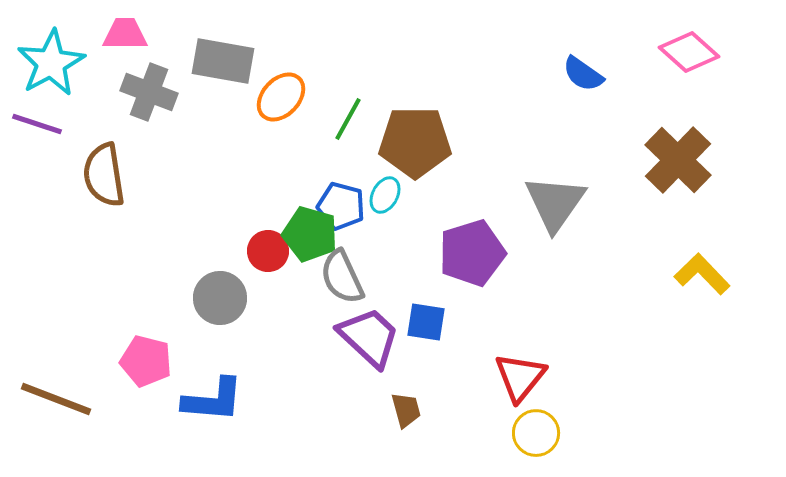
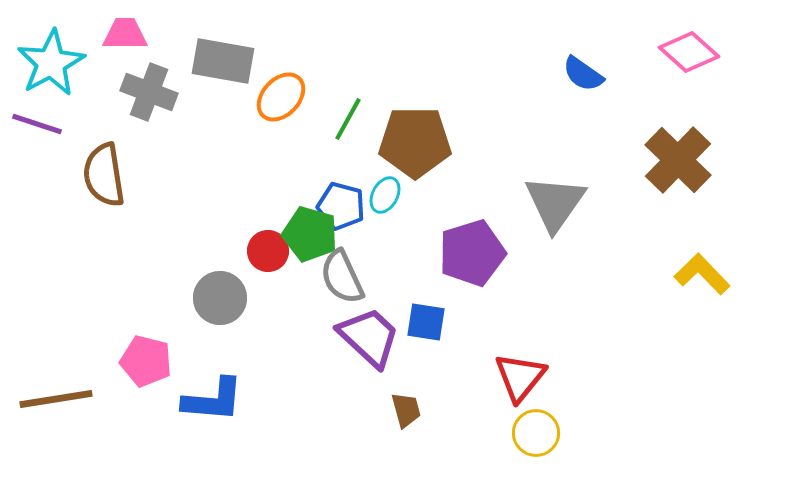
brown line: rotated 30 degrees counterclockwise
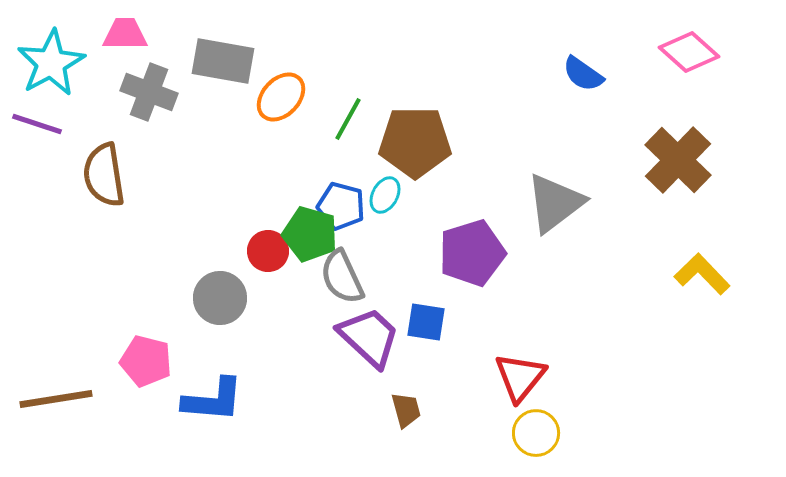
gray triangle: rotated 18 degrees clockwise
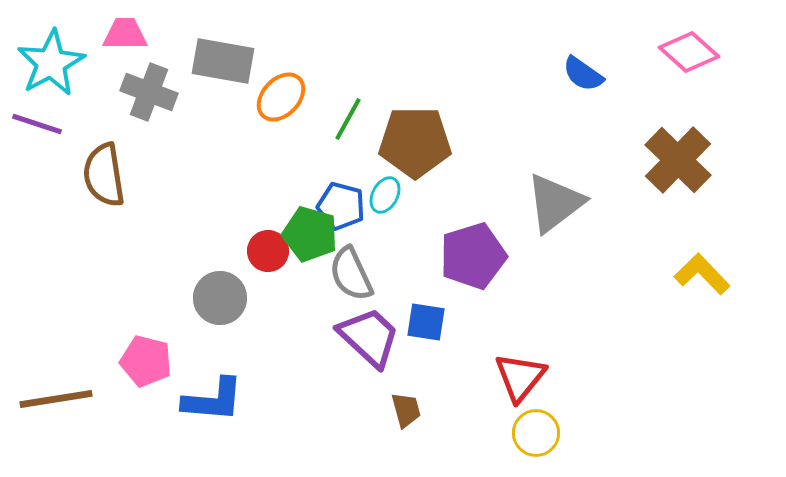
purple pentagon: moved 1 px right, 3 px down
gray semicircle: moved 9 px right, 3 px up
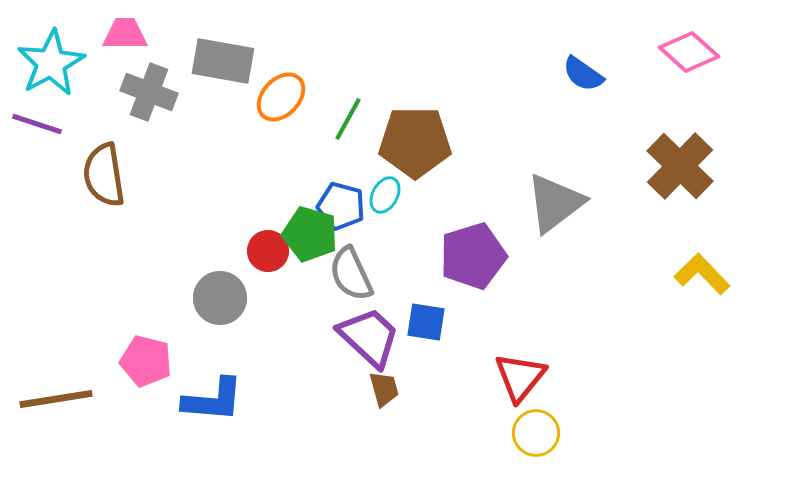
brown cross: moved 2 px right, 6 px down
brown trapezoid: moved 22 px left, 21 px up
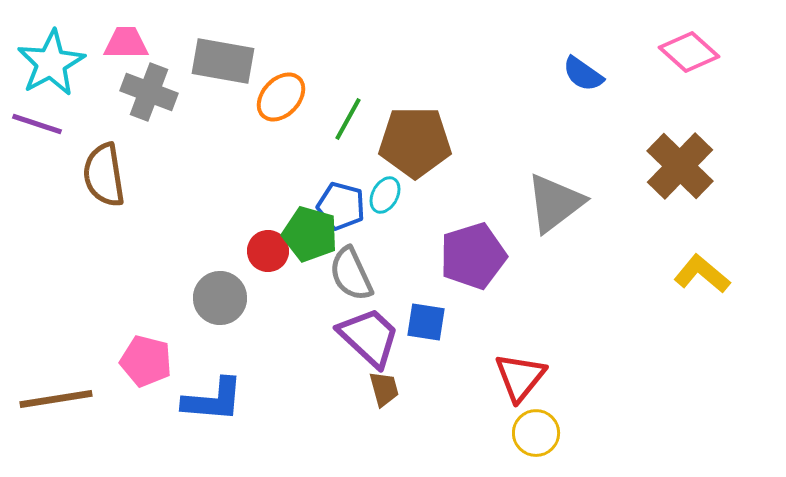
pink trapezoid: moved 1 px right, 9 px down
yellow L-shape: rotated 6 degrees counterclockwise
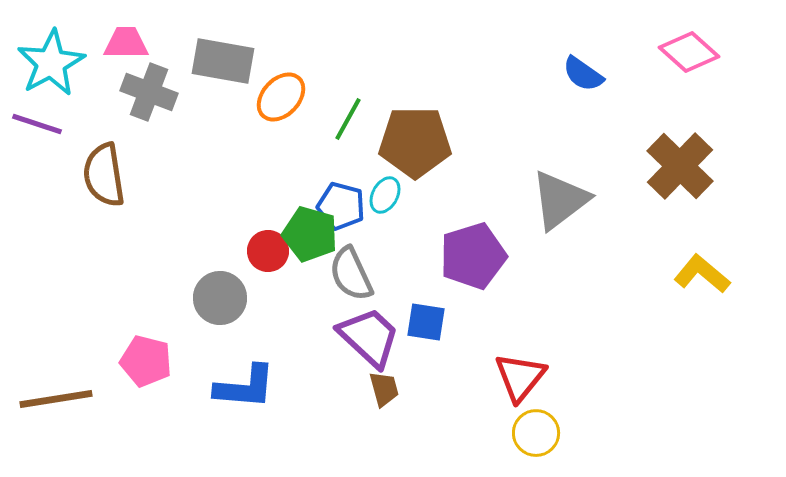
gray triangle: moved 5 px right, 3 px up
blue L-shape: moved 32 px right, 13 px up
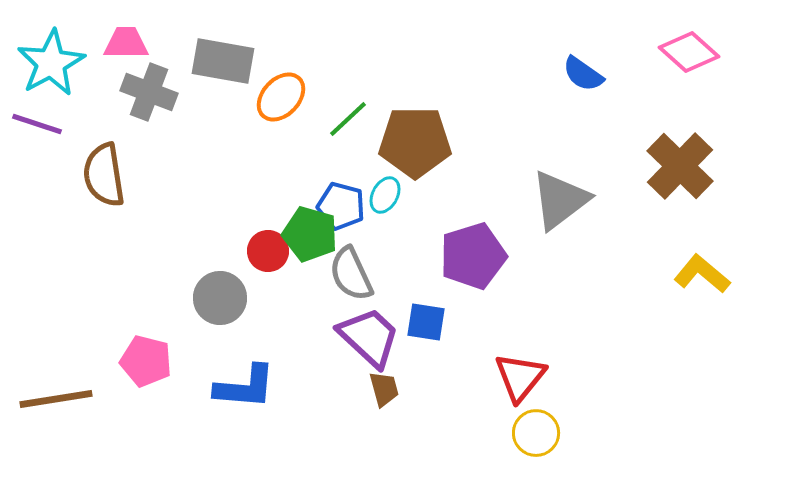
green line: rotated 18 degrees clockwise
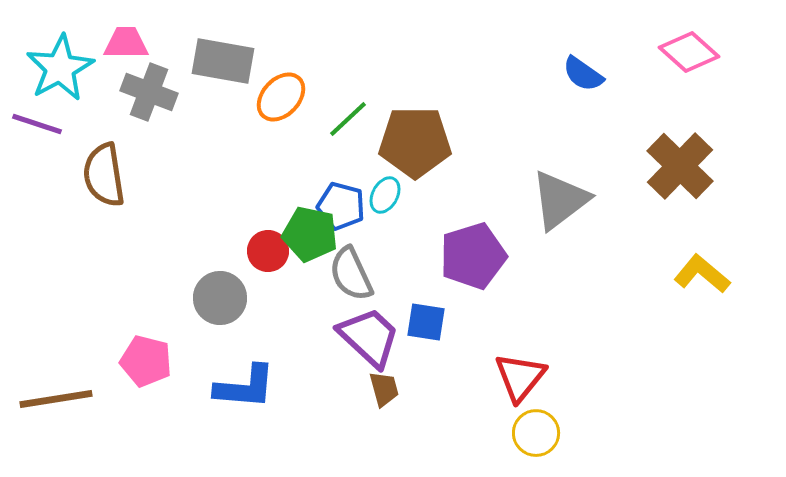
cyan star: moved 9 px right, 5 px down
green pentagon: rotated 4 degrees counterclockwise
